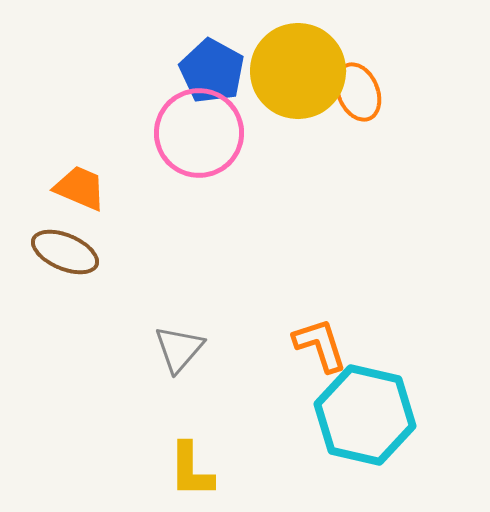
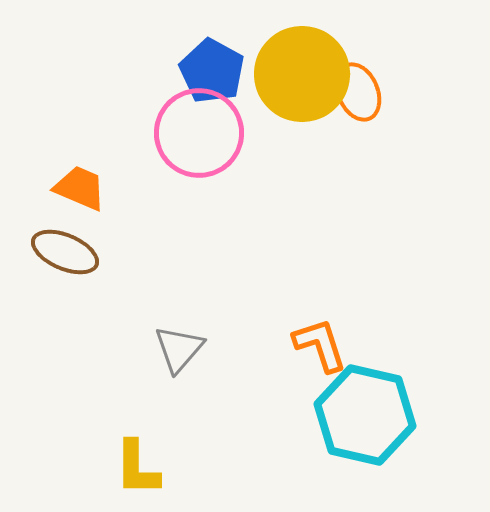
yellow circle: moved 4 px right, 3 px down
yellow L-shape: moved 54 px left, 2 px up
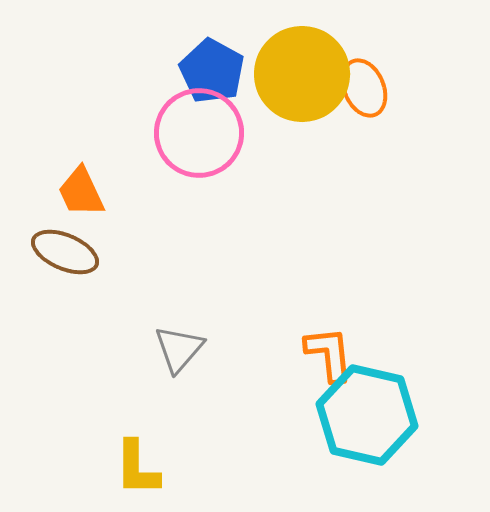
orange ellipse: moved 6 px right, 4 px up
orange trapezoid: moved 1 px right, 4 px down; rotated 138 degrees counterclockwise
orange L-shape: moved 9 px right, 9 px down; rotated 12 degrees clockwise
cyan hexagon: moved 2 px right
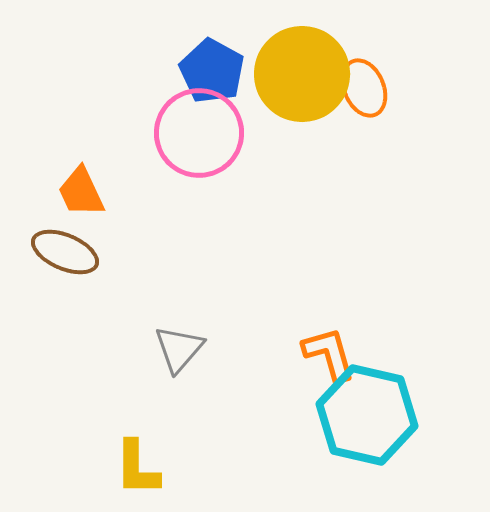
orange L-shape: rotated 10 degrees counterclockwise
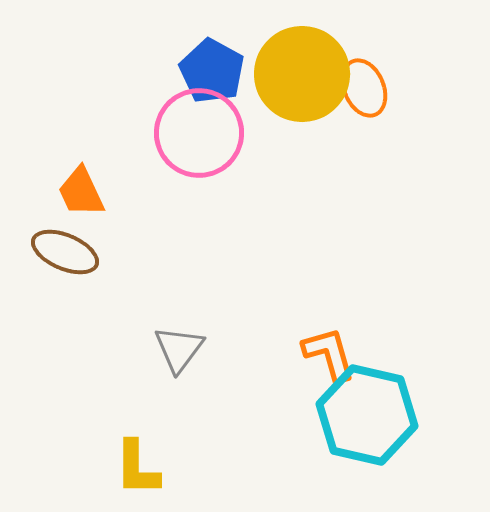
gray triangle: rotated 4 degrees counterclockwise
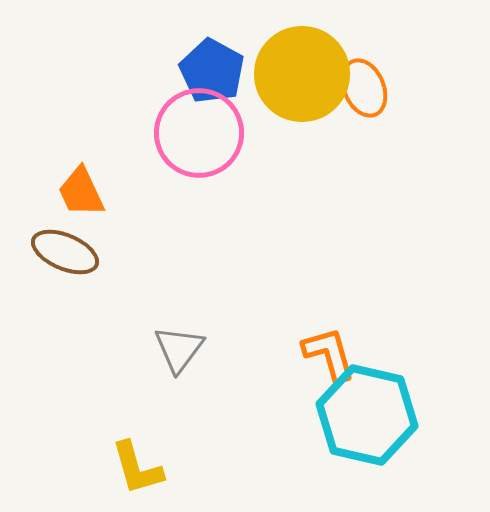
yellow L-shape: rotated 16 degrees counterclockwise
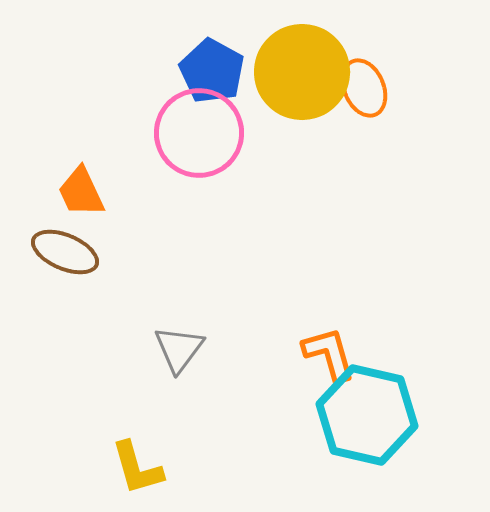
yellow circle: moved 2 px up
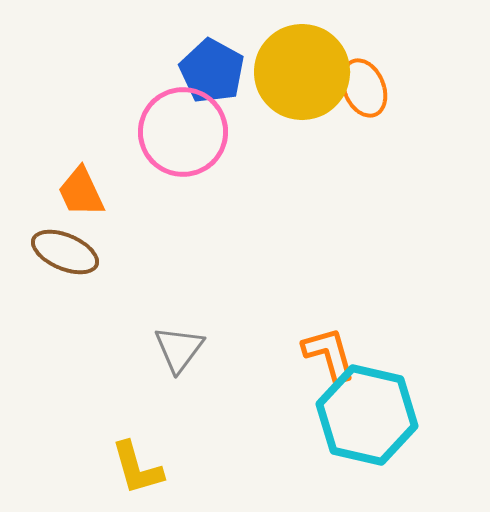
pink circle: moved 16 px left, 1 px up
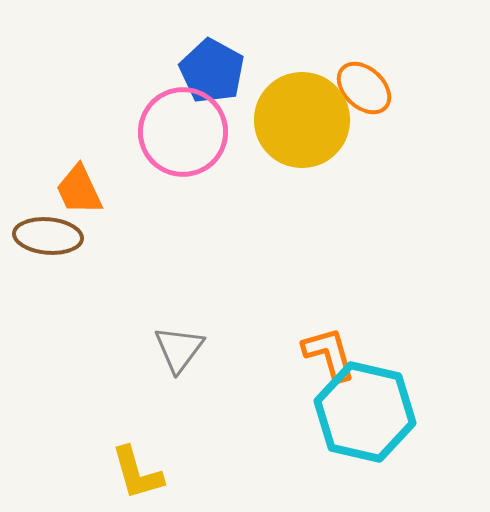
yellow circle: moved 48 px down
orange ellipse: rotated 24 degrees counterclockwise
orange trapezoid: moved 2 px left, 2 px up
brown ellipse: moved 17 px left, 16 px up; rotated 18 degrees counterclockwise
cyan hexagon: moved 2 px left, 3 px up
yellow L-shape: moved 5 px down
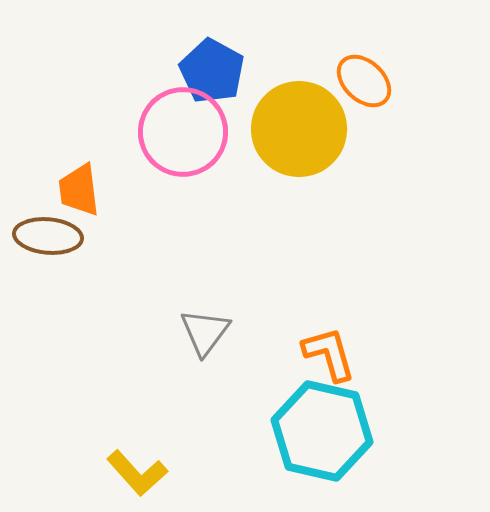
orange ellipse: moved 7 px up
yellow circle: moved 3 px left, 9 px down
orange trapezoid: rotated 18 degrees clockwise
gray triangle: moved 26 px right, 17 px up
cyan hexagon: moved 43 px left, 19 px down
yellow L-shape: rotated 26 degrees counterclockwise
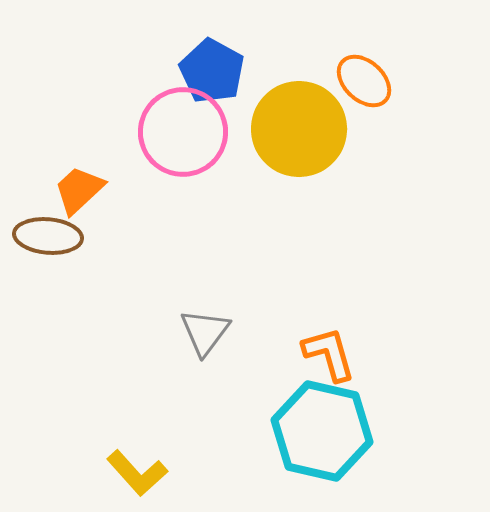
orange trapezoid: rotated 54 degrees clockwise
